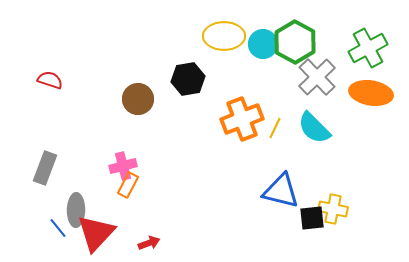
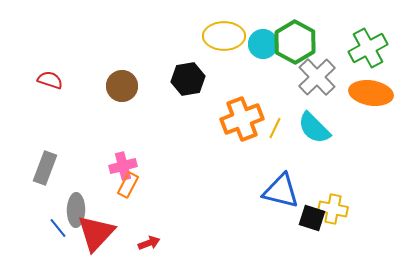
brown circle: moved 16 px left, 13 px up
black square: rotated 24 degrees clockwise
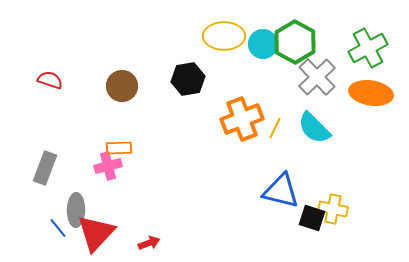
pink cross: moved 15 px left
orange rectangle: moved 9 px left, 37 px up; rotated 60 degrees clockwise
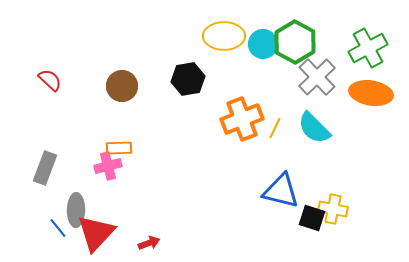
red semicircle: rotated 25 degrees clockwise
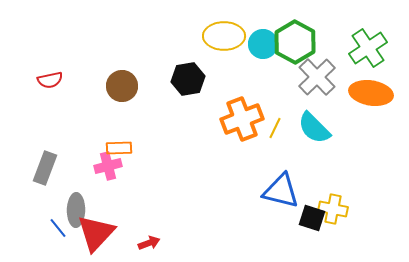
green cross: rotated 6 degrees counterclockwise
red semicircle: rotated 125 degrees clockwise
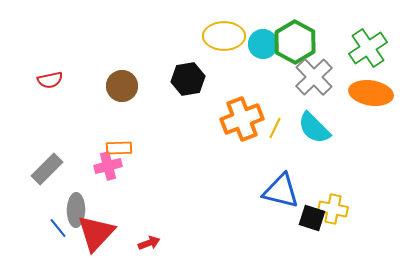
gray cross: moved 3 px left
gray rectangle: moved 2 px right, 1 px down; rotated 24 degrees clockwise
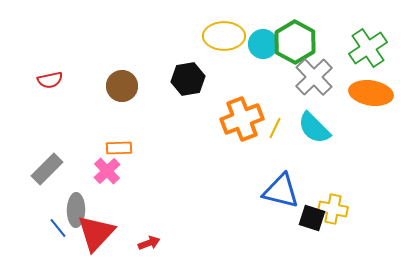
pink cross: moved 1 px left, 5 px down; rotated 28 degrees counterclockwise
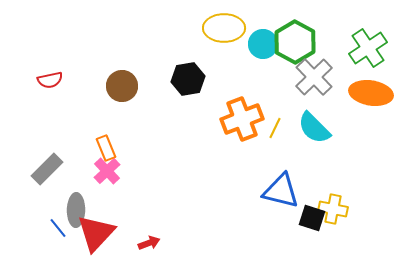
yellow ellipse: moved 8 px up
orange rectangle: moved 13 px left; rotated 70 degrees clockwise
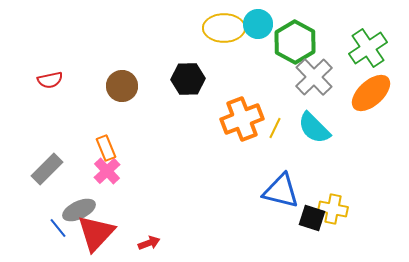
cyan circle: moved 5 px left, 20 px up
black hexagon: rotated 8 degrees clockwise
orange ellipse: rotated 51 degrees counterclockwise
gray ellipse: moved 3 px right; rotated 64 degrees clockwise
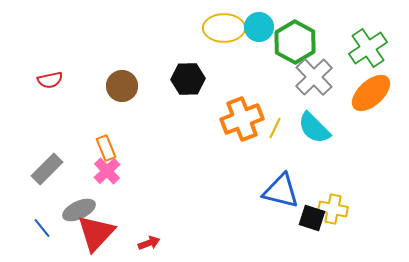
cyan circle: moved 1 px right, 3 px down
blue line: moved 16 px left
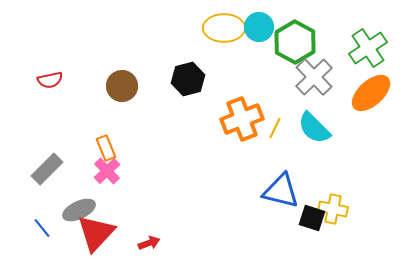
black hexagon: rotated 12 degrees counterclockwise
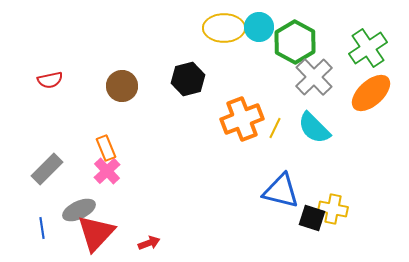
blue line: rotated 30 degrees clockwise
